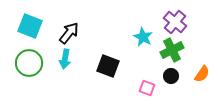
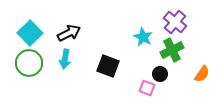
cyan square: moved 7 px down; rotated 25 degrees clockwise
black arrow: rotated 25 degrees clockwise
black circle: moved 11 px left, 2 px up
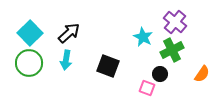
black arrow: rotated 15 degrees counterclockwise
cyan arrow: moved 1 px right, 1 px down
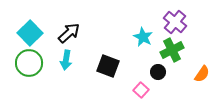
black circle: moved 2 px left, 2 px up
pink square: moved 6 px left, 2 px down; rotated 21 degrees clockwise
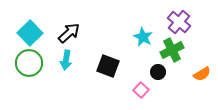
purple cross: moved 4 px right
orange semicircle: rotated 24 degrees clockwise
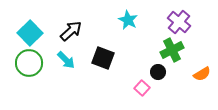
black arrow: moved 2 px right, 2 px up
cyan star: moved 15 px left, 17 px up
cyan arrow: rotated 54 degrees counterclockwise
black square: moved 5 px left, 8 px up
pink square: moved 1 px right, 2 px up
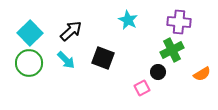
purple cross: rotated 35 degrees counterclockwise
pink square: rotated 21 degrees clockwise
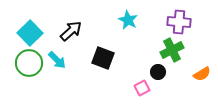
cyan arrow: moved 9 px left
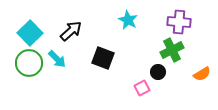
cyan arrow: moved 1 px up
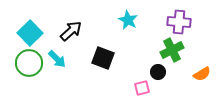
pink square: rotated 14 degrees clockwise
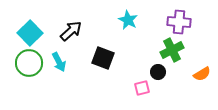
cyan arrow: moved 2 px right, 3 px down; rotated 18 degrees clockwise
